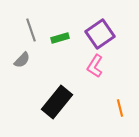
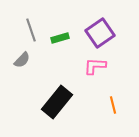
purple square: moved 1 px up
pink L-shape: rotated 60 degrees clockwise
orange line: moved 7 px left, 3 px up
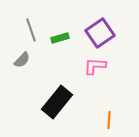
orange line: moved 4 px left, 15 px down; rotated 18 degrees clockwise
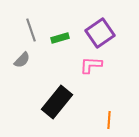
pink L-shape: moved 4 px left, 1 px up
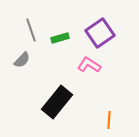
pink L-shape: moved 2 px left; rotated 30 degrees clockwise
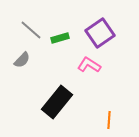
gray line: rotated 30 degrees counterclockwise
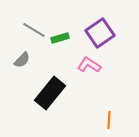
gray line: moved 3 px right; rotated 10 degrees counterclockwise
black rectangle: moved 7 px left, 9 px up
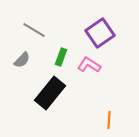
green rectangle: moved 1 px right, 19 px down; rotated 54 degrees counterclockwise
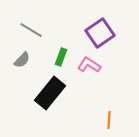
gray line: moved 3 px left
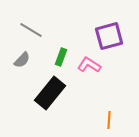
purple square: moved 9 px right, 3 px down; rotated 20 degrees clockwise
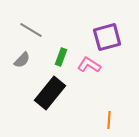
purple square: moved 2 px left, 1 px down
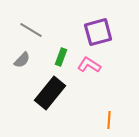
purple square: moved 9 px left, 5 px up
